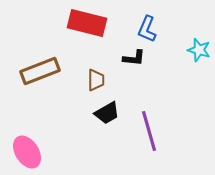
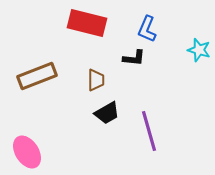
brown rectangle: moved 3 px left, 5 px down
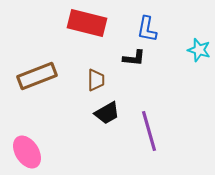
blue L-shape: rotated 12 degrees counterclockwise
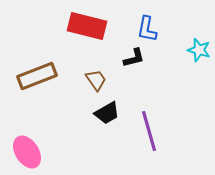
red rectangle: moved 3 px down
black L-shape: rotated 20 degrees counterclockwise
brown trapezoid: rotated 35 degrees counterclockwise
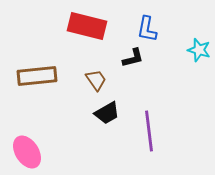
black L-shape: moved 1 px left
brown rectangle: rotated 15 degrees clockwise
purple line: rotated 9 degrees clockwise
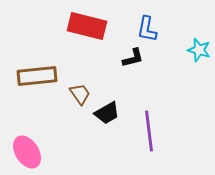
brown trapezoid: moved 16 px left, 14 px down
